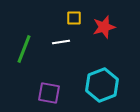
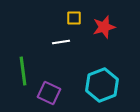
green line: moved 1 px left, 22 px down; rotated 28 degrees counterclockwise
purple square: rotated 15 degrees clockwise
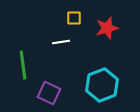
red star: moved 3 px right, 1 px down
green line: moved 6 px up
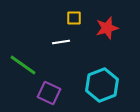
green line: rotated 48 degrees counterclockwise
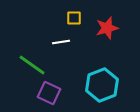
green line: moved 9 px right
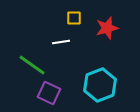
cyan hexagon: moved 2 px left
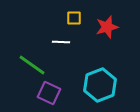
red star: moved 1 px up
white line: rotated 12 degrees clockwise
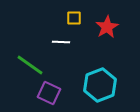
red star: rotated 15 degrees counterclockwise
green line: moved 2 px left
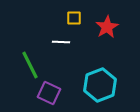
green line: rotated 28 degrees clockwise
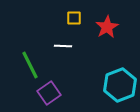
white line: moved 2 px right, 4 px down
cyan hexagon: moved 20 px right
purple square: rotated 30 degrees clockwise
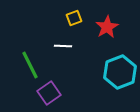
yellow square: rotated 21 degrees counterclockwise
cyan hexagon: moved 13 px up
